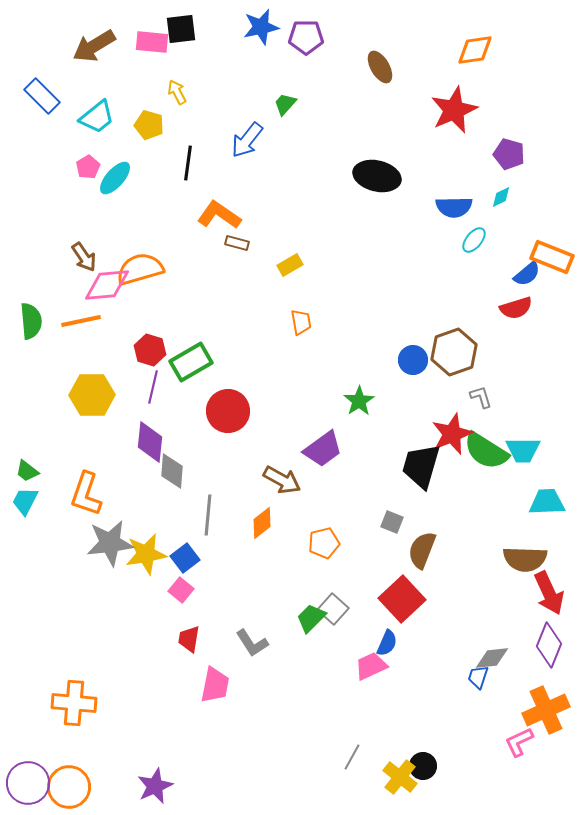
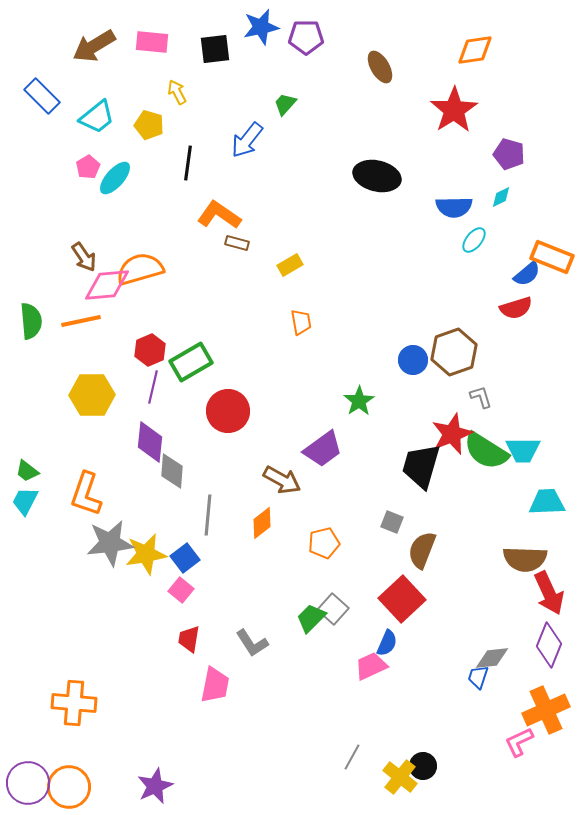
black square at (181, 29): moved 34 px right, 20 px down
red star at (454, 110): rotated 9 degrees counterclockwise
red hexagon at (150, 350): rotated 20 degrees clockwise
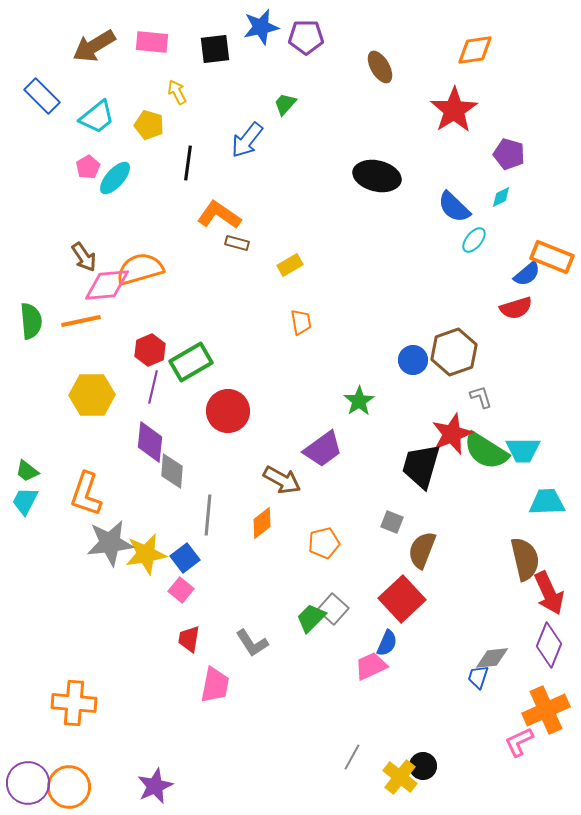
blue semicircle at (454, 207): rotated 45 degrees clockwise
brown semicircle at (525, 559): rotated 105 degrees counterclockwise
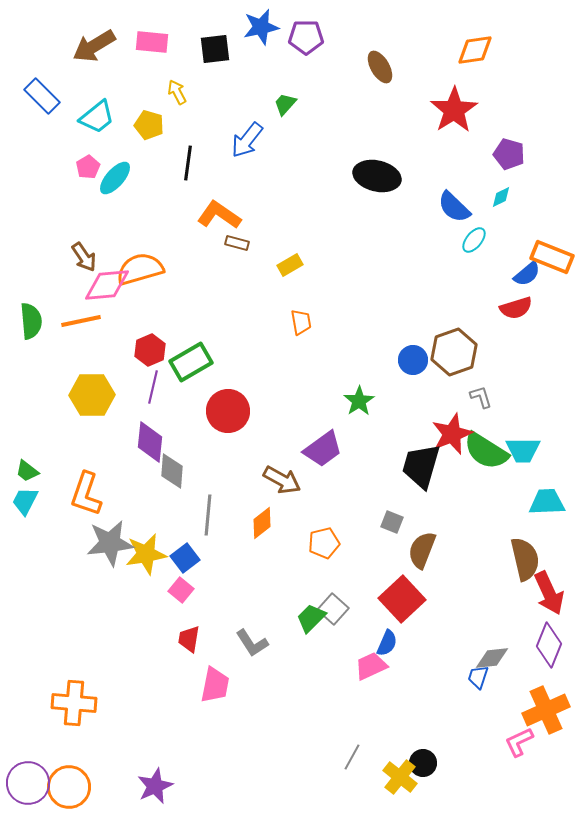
black circle at (423, 766): moved 3 px up
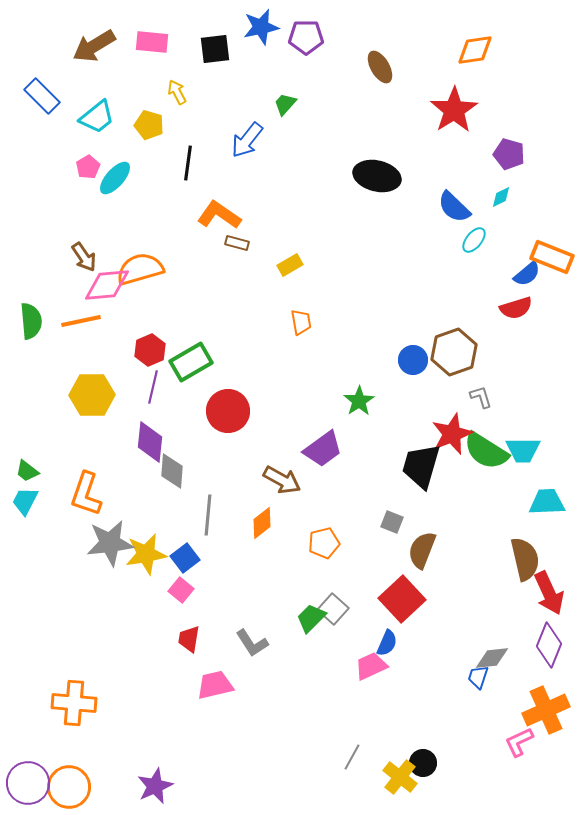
pink trapezoid at (215, 685): rotated 114 degrees counterclockwise
